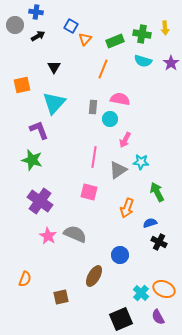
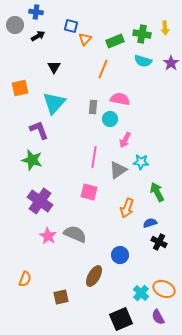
blue square: rotated 16 degrees counterclockwise
orange square: moved 2 px left, 3 px down
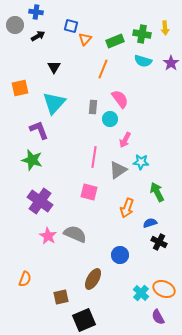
pink semicircle: rotated 42 degrees clockwise
brown ellipse: moved 1 px left, 3 px down
black square: moved 37 px left, 1 px down
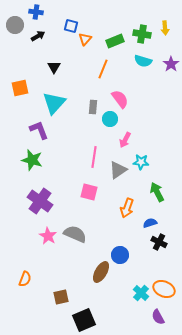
purple star: moved 1 px down
brown ellipse: moved 8 px right, 7 px up
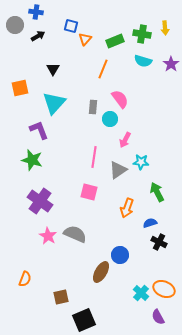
black triangle: moved 1 px left, 2 px down
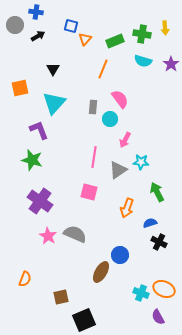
cyan cross: rotated 21 degrees counterclockwise
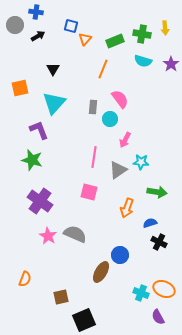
green arrow: rotated 126 degrees clockwise
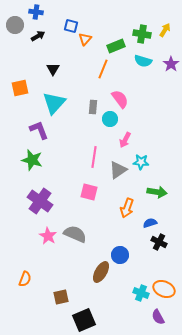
yellow arrow: moved 2 px down; rotated 144 degrees counterclockwise
green rectangle: moved 1 px right, 5 px down
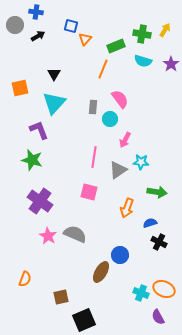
black triangle: moved 1 px right, 5 px down
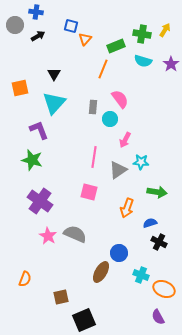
blue circle: moved 1 px left, 2 px up
cyan cross: moved 18 px up
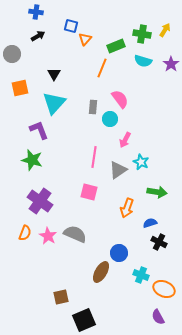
gray circle: moved 3 px left, 29 px down
orange line: moved 1 px left, 1 px up
cyan star: rotated 21 degrees clockwise
orange semicircle: moved 46 px up
